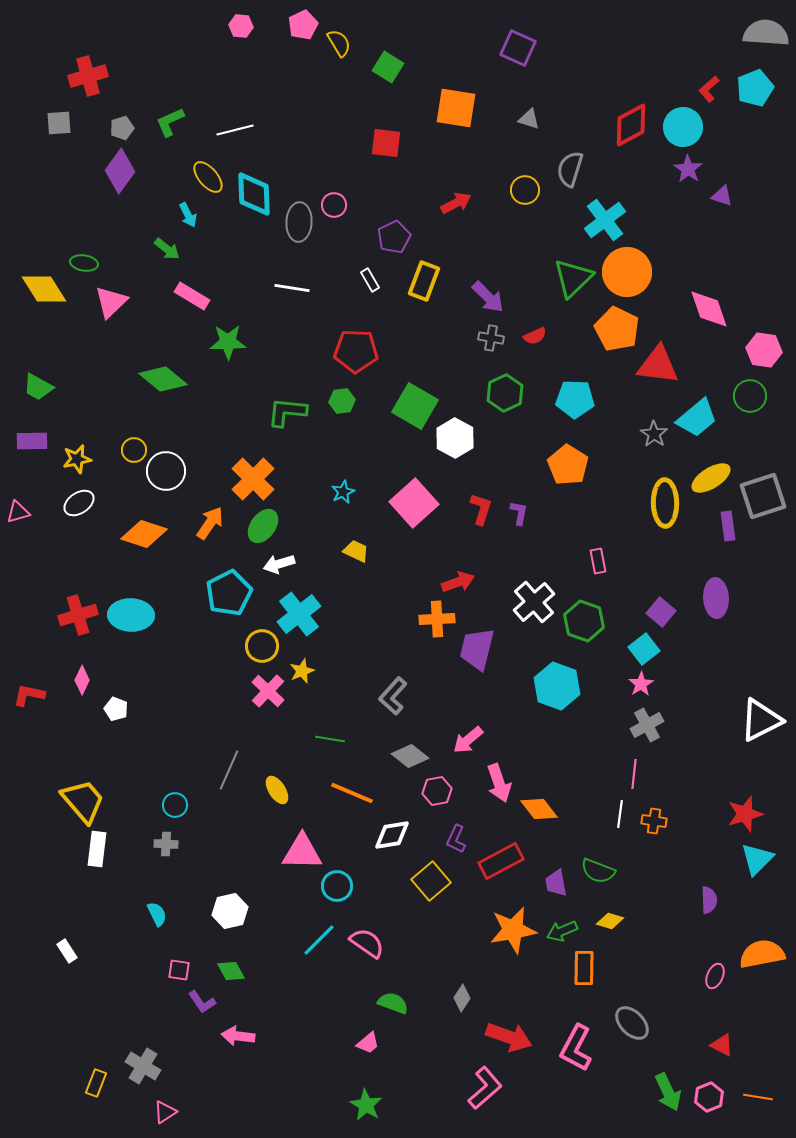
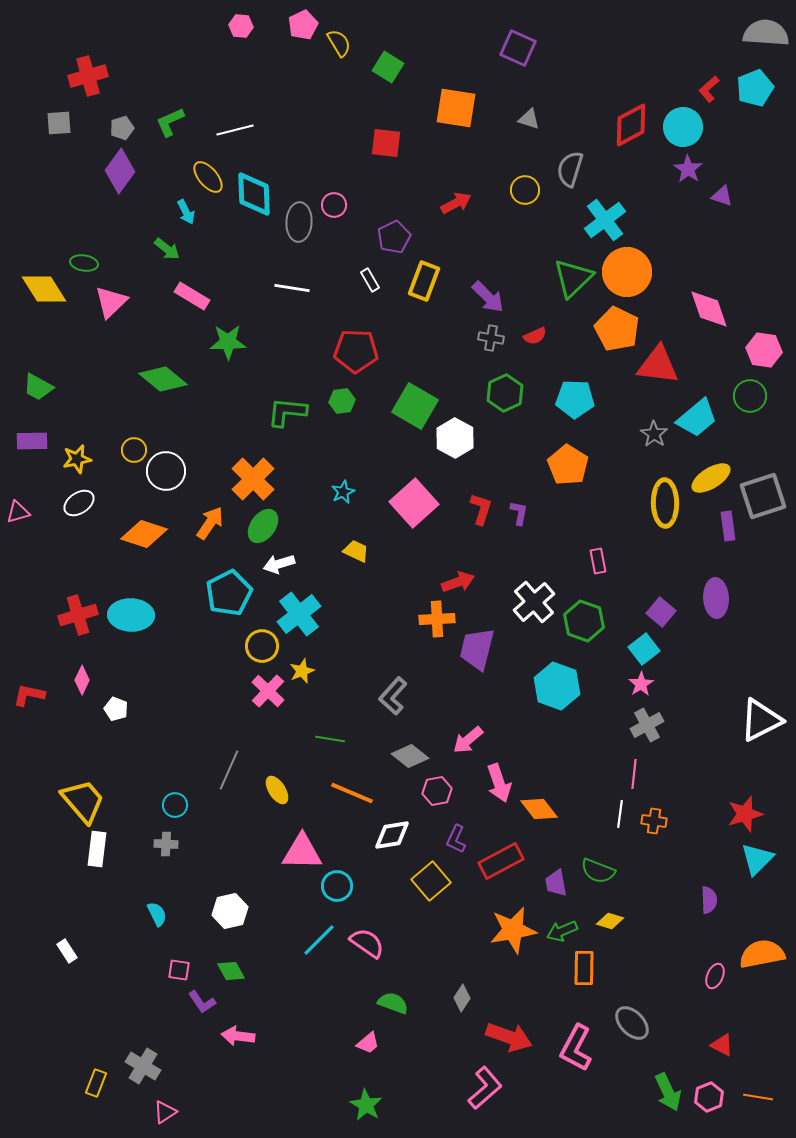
cyan arrow at (188, 215): moved 2 px left, 3 px up
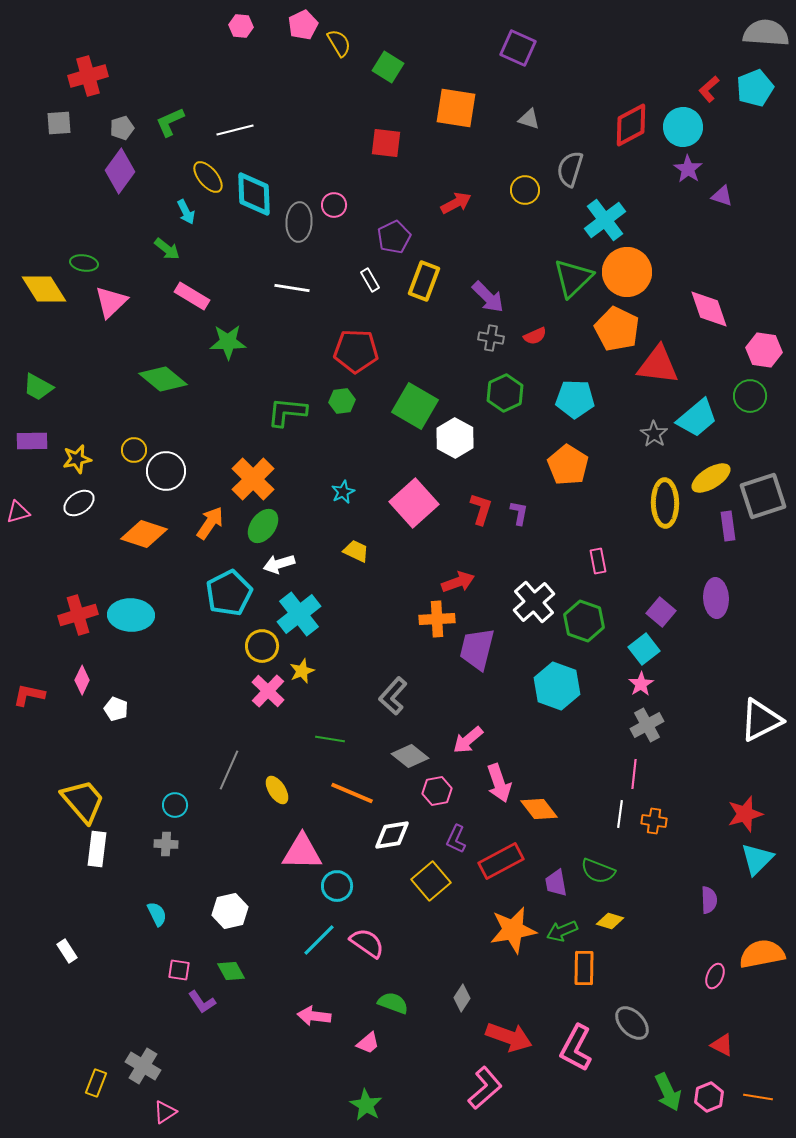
pink arrow at (238, 1036): moved 76 px right, 20 px up
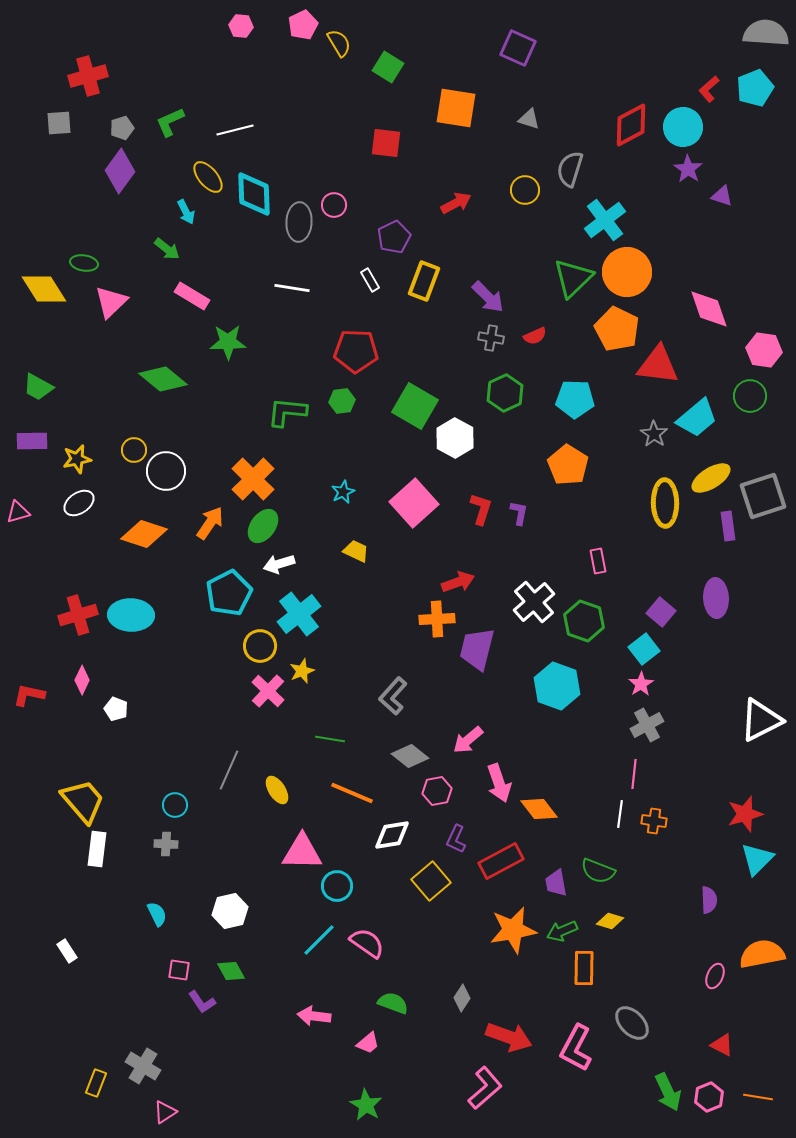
yellow circle at (262, 646): moved 2 px left
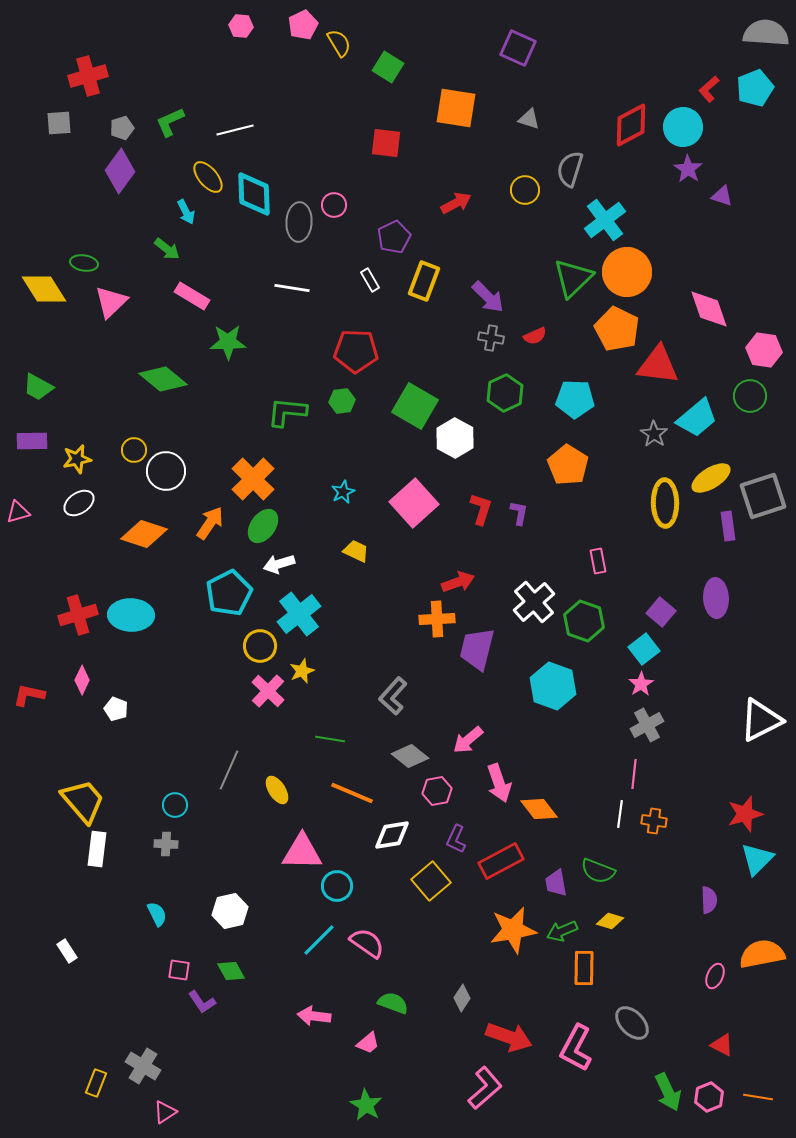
cyan hexagon at (557, 686): moved 4 px left
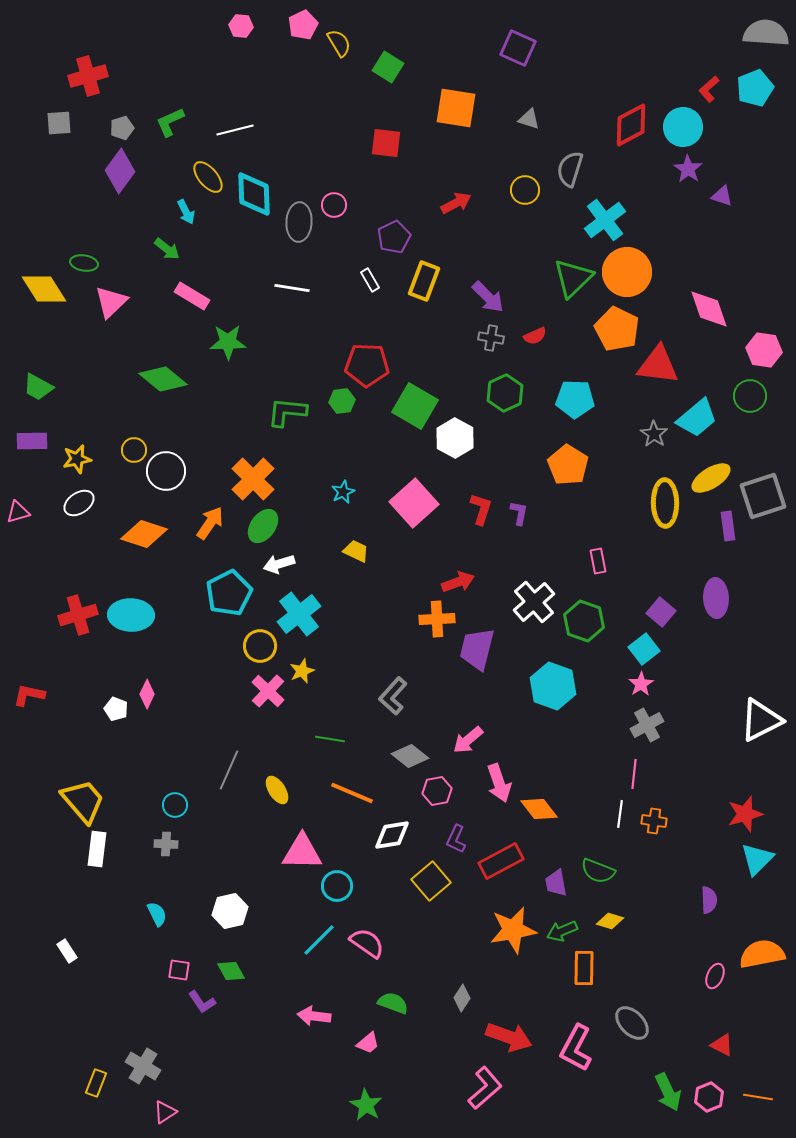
red pentagon at (356, 351): moved 11 px right, 14 px down
pink diamond at (82, 680): moved 65 px right, 14 px down
